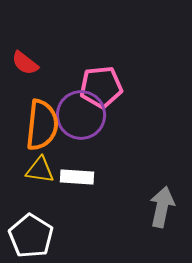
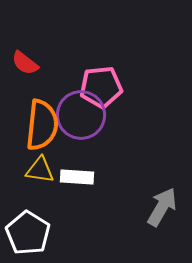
gray arrow: rotated 18 degrees clockwise
white pentagon: moved 3 px left, 3 px up
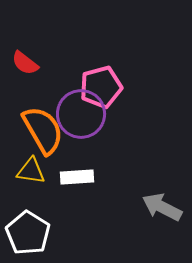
pink pentagon: rotated 9 degrees counterclockwise
purple circle: moved 1 px up
orange semicircle: moved 1 px right, 5 px down; rotated 36 degrees counterclockwise
yellow triangle: moved 9 px left, 1 px down
white rectangle: rotated 8 degrees counterclockwise
gray arrow: rotated 93 degrees counterclockwise
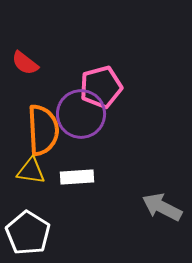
orange semicircle: rotated 27 degrees clockwise
